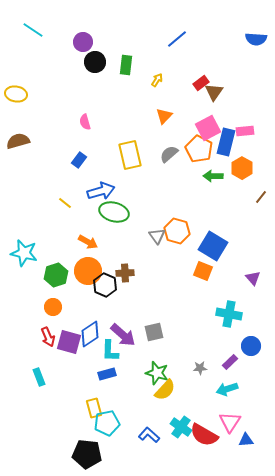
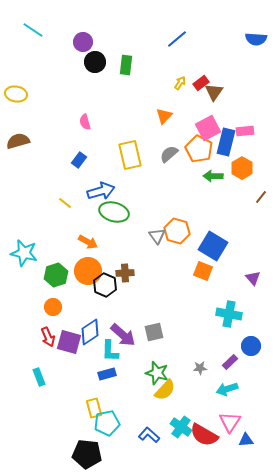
yellow arrow at (157, 80): moved 23 px right, 3 px down
blue diamond at (90, 334): moved 2 px up
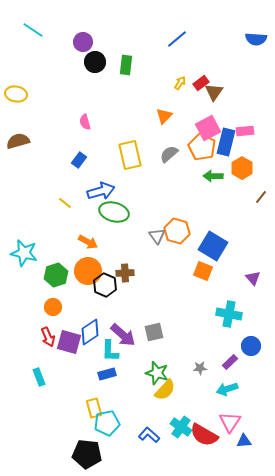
orange pentagon at (199, 149): moved 3 px right, 2 px up
blue triangle at (246, 440): moved 2 px left, 1 px down
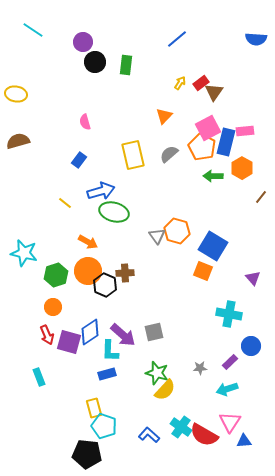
yellow rectangle at (130, 155): moved 3 px right
red arrow at (48, 337): moved 1 px left, 2 px up
cyan pentagon at (107, 423): moved 3 px left, 3 px down; rotated 30 degrees clockwise
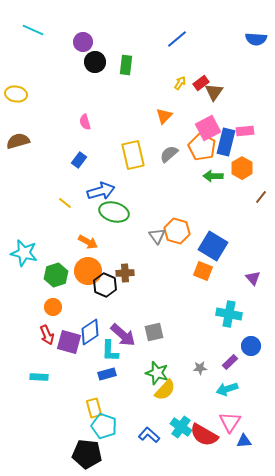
cyan line at (33, 30): rotated 10 degrees counterclockwise
cyan rectangle at (39, 377): rotated 66 degrees counterclockwise
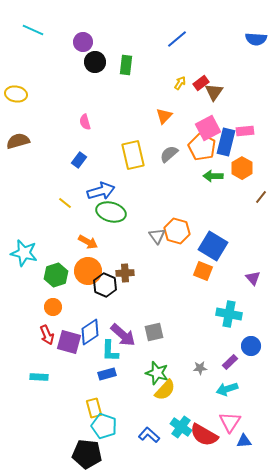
green ellipse at (114, 212): moved 3 px left
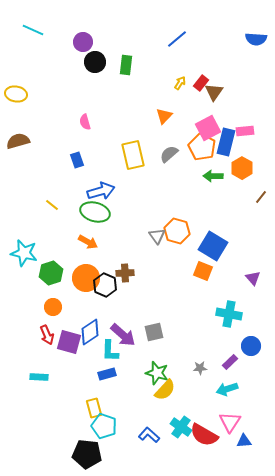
red rectangle at (201, 83): rotated 14 degrees counterclockwise
blue rectangle at (79, 160): moved 2 px left; rotated 56 degrees counterclockwise
yellow line at (65, 203): moved 13 px left, 2 px down
green ellipse at (111, 212): moved 16 px left
orange circle at (88, 271): moved 2 px left, 7 px down
green hexagon at (56, 275): moved 5 px left, 2 px up
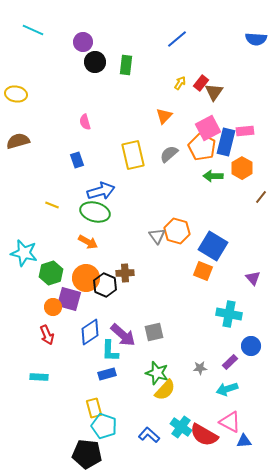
yellow line at (52, 205): rotated 16 degrees counterclockwise
purple square at (69, 342): moved 43 px up
pink triangle at (230, 422): rotated 35 degrees counterclockwise
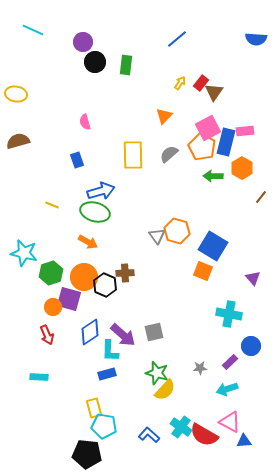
yellow rectangle at (133, 155): rotated 12 degrees clockwise
orange circle at (86, 278): moved 2 px left, 1 px up
cyan pentagon at (104, 426): rotated 10 degrees counterclockwise
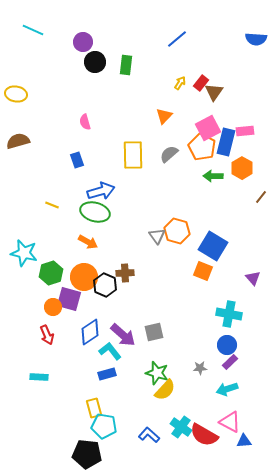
blue circle at (251, 346): moved 24 px left, 1 px up
cyan L-shape at (110, 351): rotated 140 degrees clockwise
